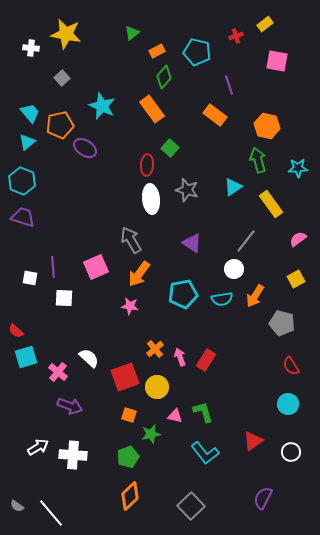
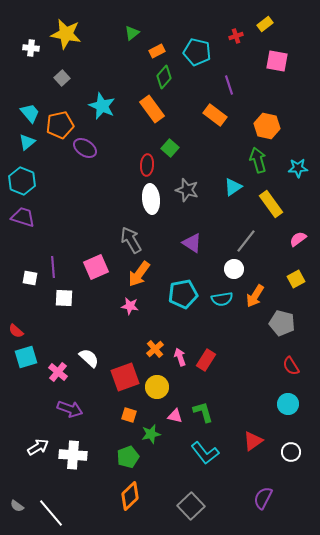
purple arrow at (70, 406): moved 3 px down
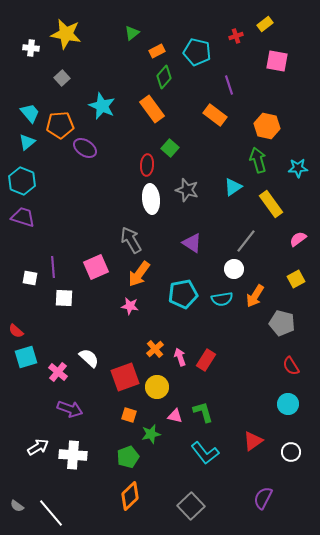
orange pentagon at (60, 125): rotated 8 degrees clockwise
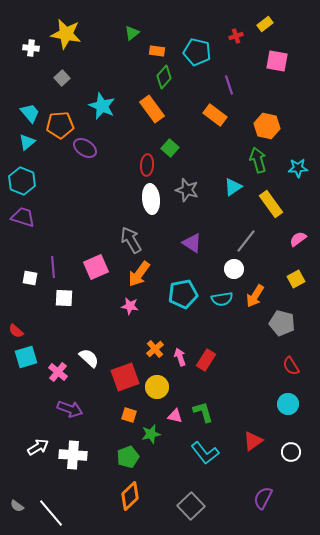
orange rectangle at (157, 51): rotated 35 degrees clockwise
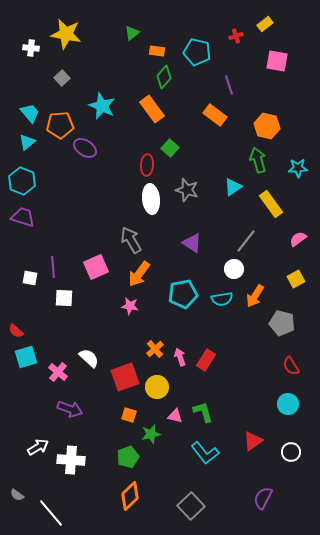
white cross at (73, 455): moved 2 px left, 5 px down
gray semicircle at (17, 506): moved 11 px up
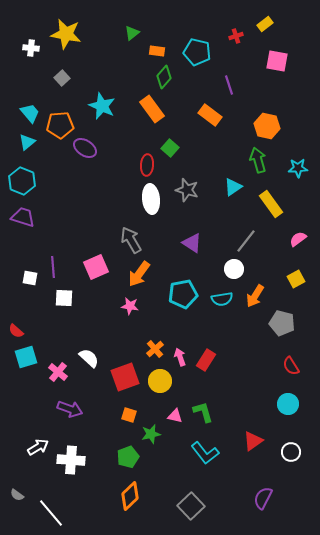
orange rectangle at (215, 115): moved 5 px left
yellow circle at (157, 387): moved 3 px right, 6 px up
